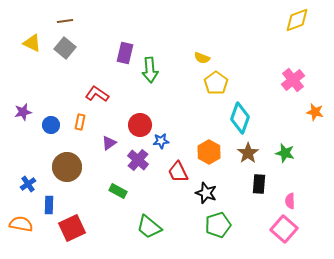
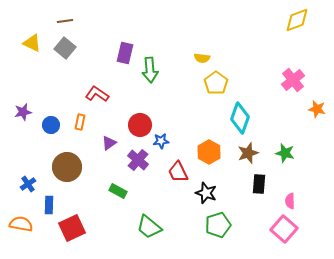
yellow semicircle: rotated 14 degrees counterclockwise
orange star: moved 2 px right, 3 px up
brown star: rotated 15 degrees clockwise
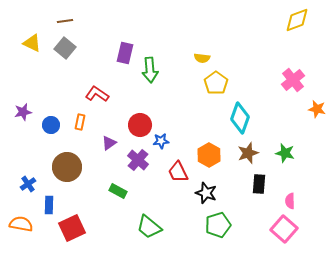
orange hexagon: moved 3 px down
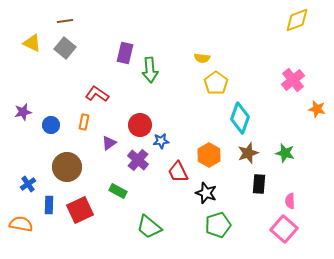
orange rectangle: moved 4 px right
red square: moved 8 px right, 18 px up
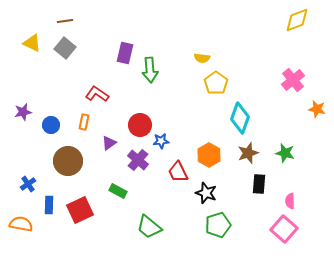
brown circle: moved 1 px right, 6 px up
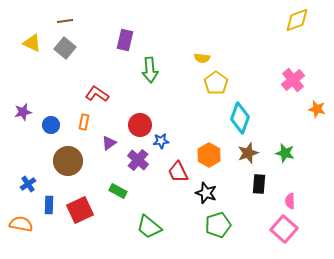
purple rectangle: moved 13 px up
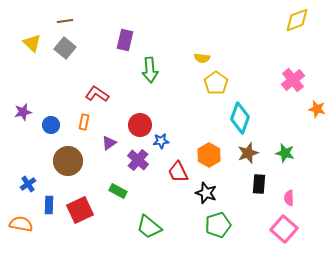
yellow triangle: rotated 18 degrees clockwise
pink semicircle: moved 1 px left, 3 px up
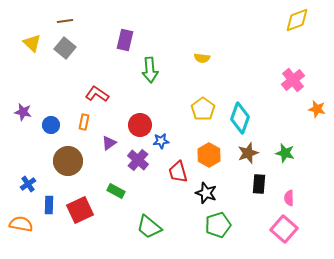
yellow pentagon: moved 13 px left, 26 px down
purple star: rotated 24 degrees clockwise
red trapezoid: rotated 10 degrees clockwise
green rectangle: moved 2 px left
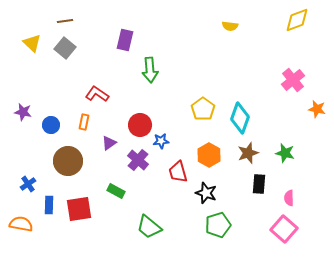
yellow semicircle: moved 28 px right, 32 px up
red square: moved 1 px left, 1 px up; rotated 16 degrees clockwise
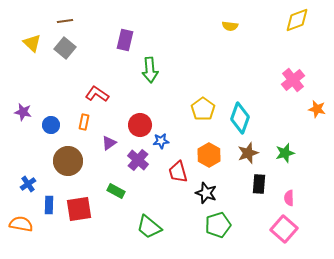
green star: rotated 30 degrees counterclockwise
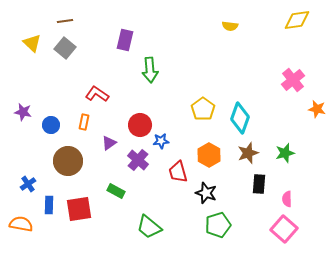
yellow diamond: rotated 12 degrees clockwise
pink semicircle: moved 2 px left, 1 px down
